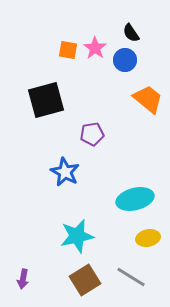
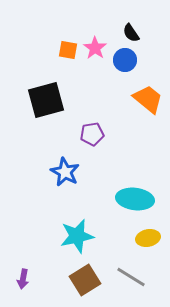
cyan ellipse: rotated 21 degrees clockwise
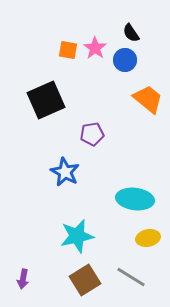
black square: rotated 9 degrees counterclockwise
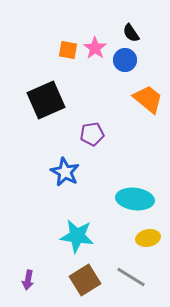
cyan star: rotated 20 degrees clockwise
purple arrow: moved 5 px right, 1 px down
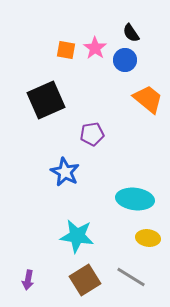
orange square: moved 2 px left
yellow ellipse: rotated 20 degrees clockwise
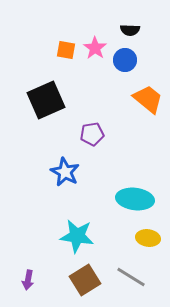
black semicircle: moved 1 px left, 3 px up; rotated 54 degrees counterclockwise
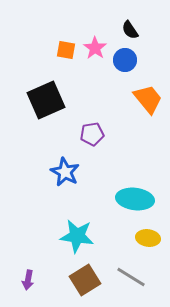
black semicircle: rotated 54 degrees clockwise
orange trapezoid: rotated 12 degrees clockwise
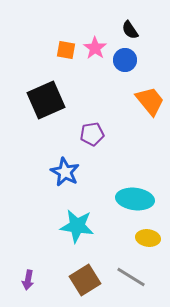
orange trapezoid: moved 2 px right, 2 px down
cyan star: moved 10 px up
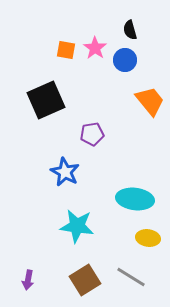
black semicircle: rotated 18 degrees clockwise
